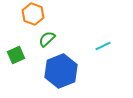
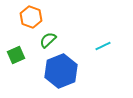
orange hexagon: moved 2 px left, 3 px down
green semicircle: moved 1 px right, 1 px down
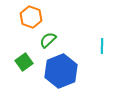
cyan line: moved 1 px left; rotated 63 degrees counterclockwise
green square: moved 8 px right, 7 px down; rotated 12 degrees counterclockwise
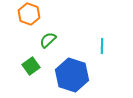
orange hexagon: moved 2 px left, 3 px up
green square: moved 7 px right, 4 px down
blue hexagon: moved 11 px right, 4 px down; rotated 20 degrees counterclockwise
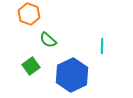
green semicircle: rotated 96 degrees counterclockwise
blue hexagon: rotated 16 degrees clockwise
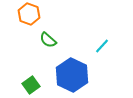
cyan line: rotated 42 degrees clockwise
green square: moved 19 px down
blue hexagon: rotated 8 degrees counterclockwise
